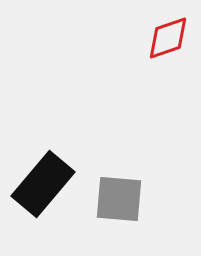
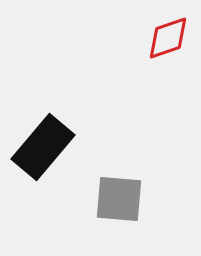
black rectangle: moved 37 px up
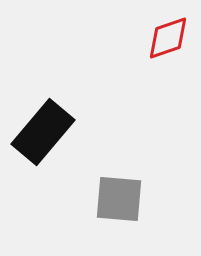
black rectangle: moved 15 px up
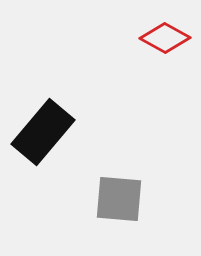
red diamond: moved 3 px left; rotated 48 degrees clockwise
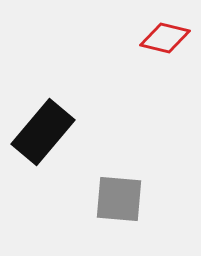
red diamond: rotated 15 degrees counterclockwise
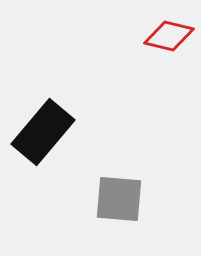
red diamond: moved 4 px right, 2 px up
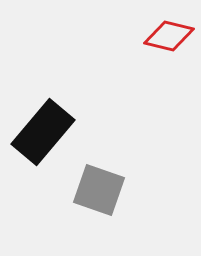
gray square: moved 20 px left, 9 px up; rotated 14 degrees clockwise
